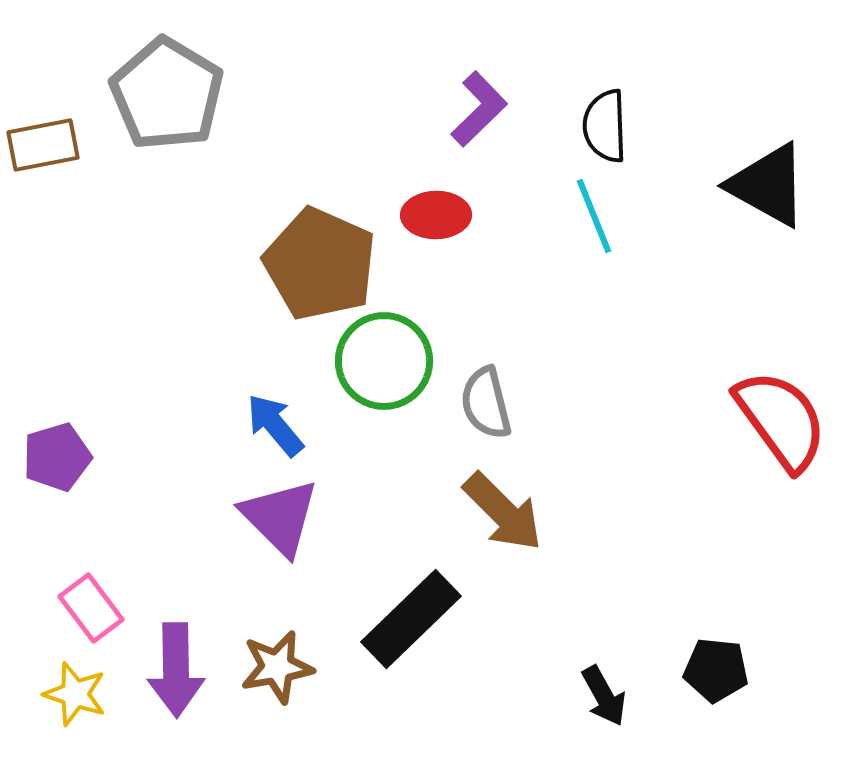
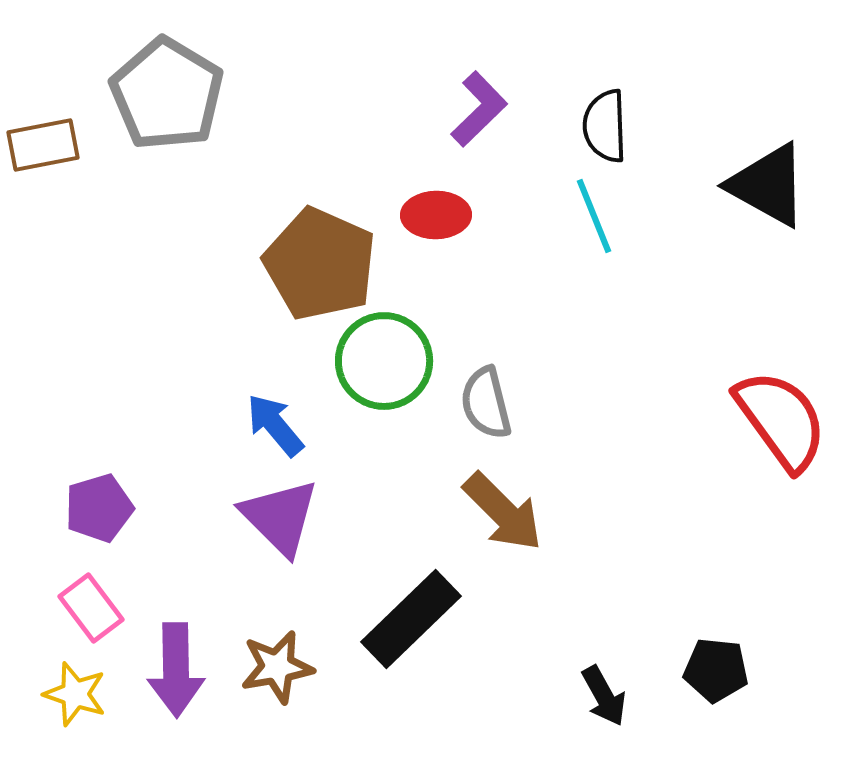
purple pentagon: moved 42 px right, 51 px down
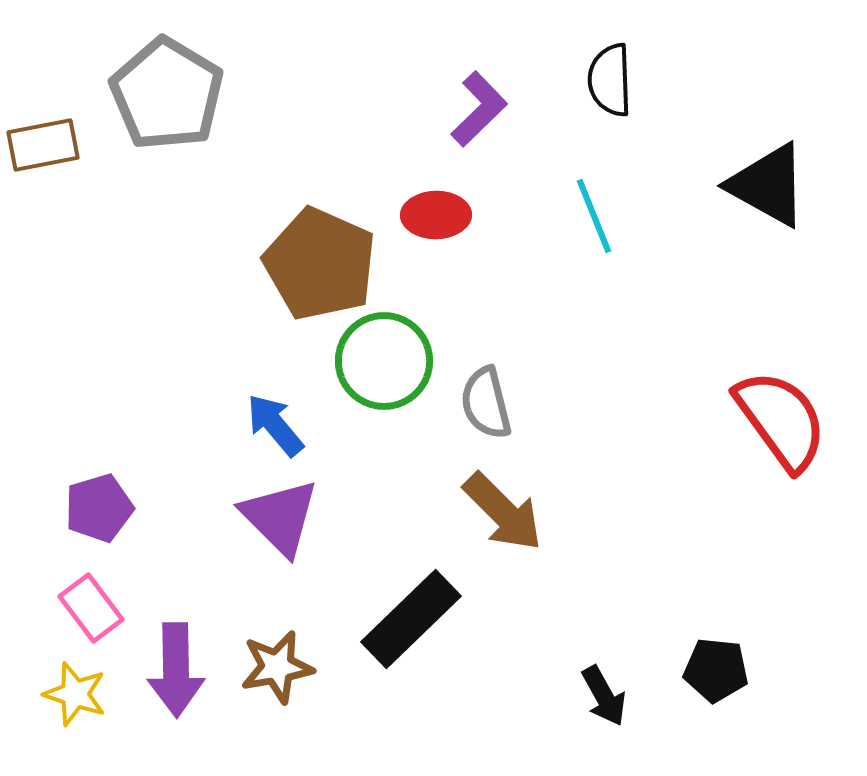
black semicircle: moved 5 px right, 46 px up
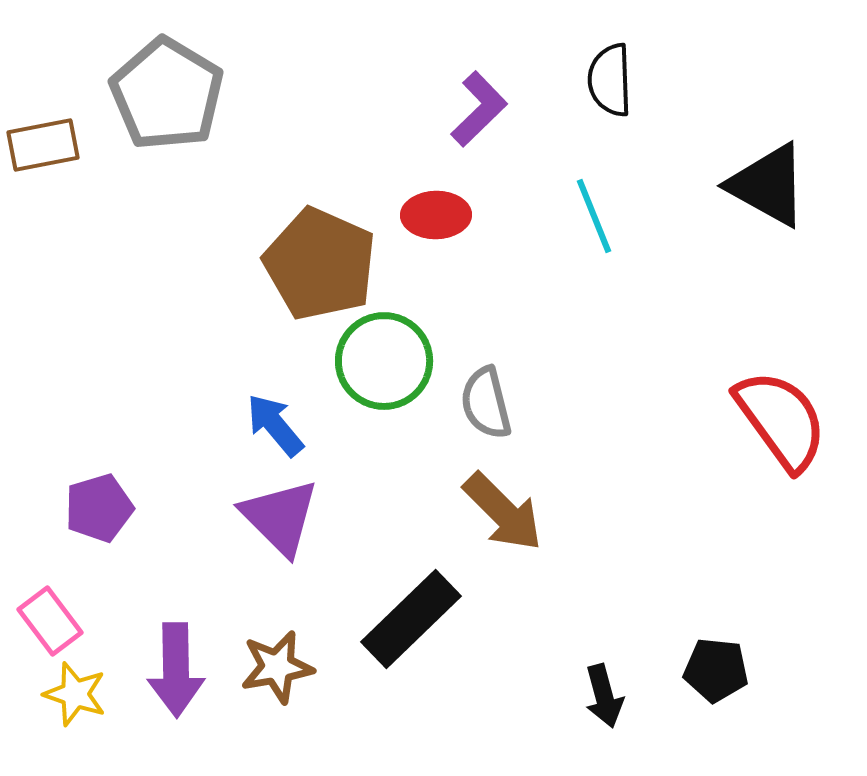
pink rectangle: moved 41 px left, 13 px down
black arrow: rotated 14 degrees clockwise
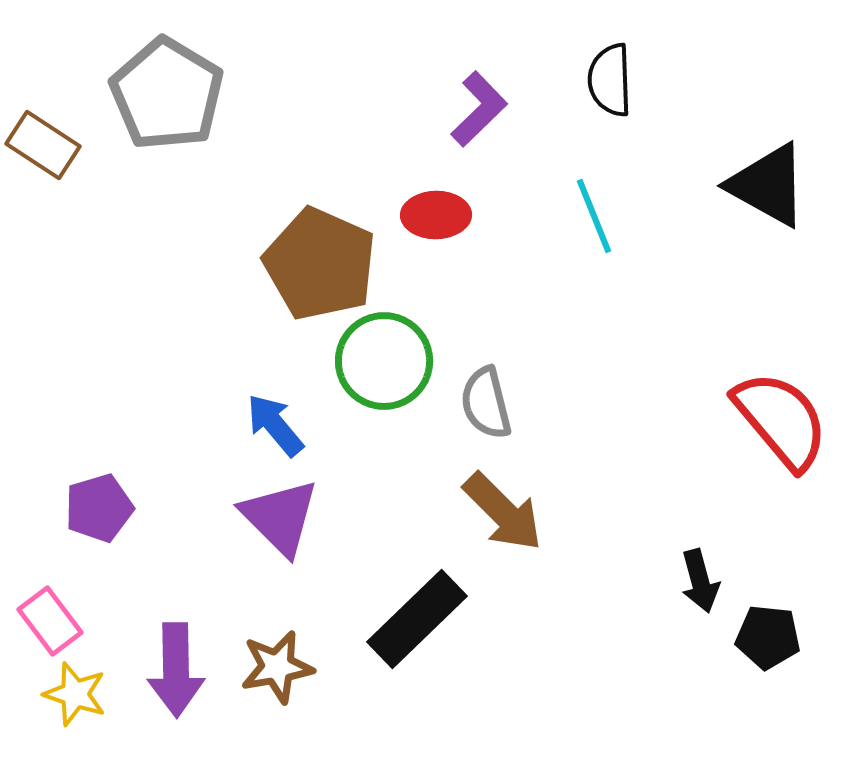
brown rectangle: rotated 44 degrees clockwise
red semicircle: rotated 4 degrees counterclockwise
black rectangle: moved 6 px right
black pentagon: moved 52 px right, 33 px up
black arrow: moved 96 px right, 115 px up
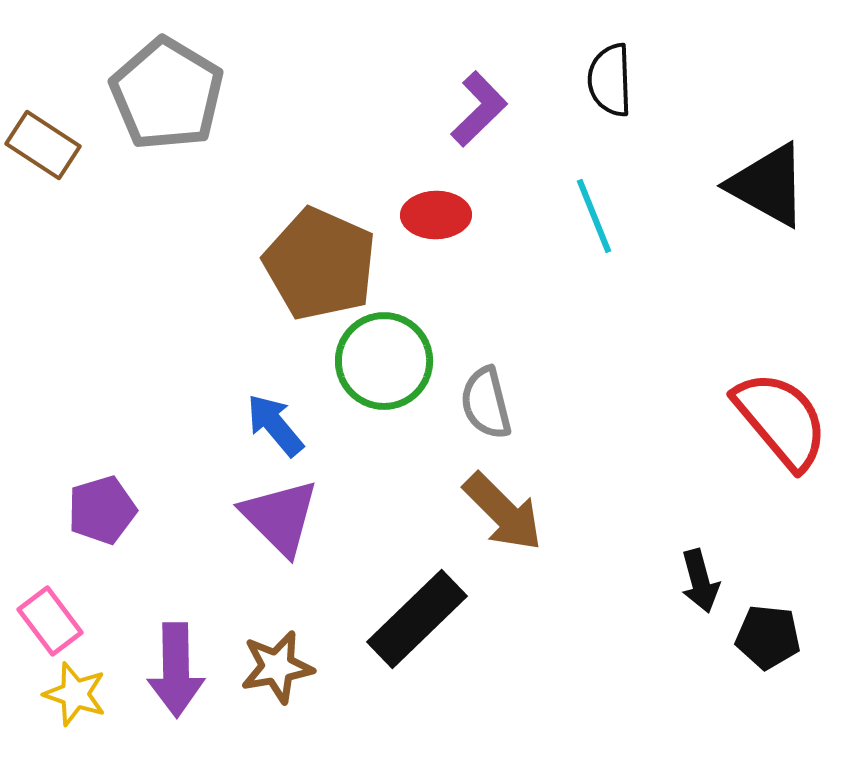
purple pentagon: moved 3 px right, 2 px down
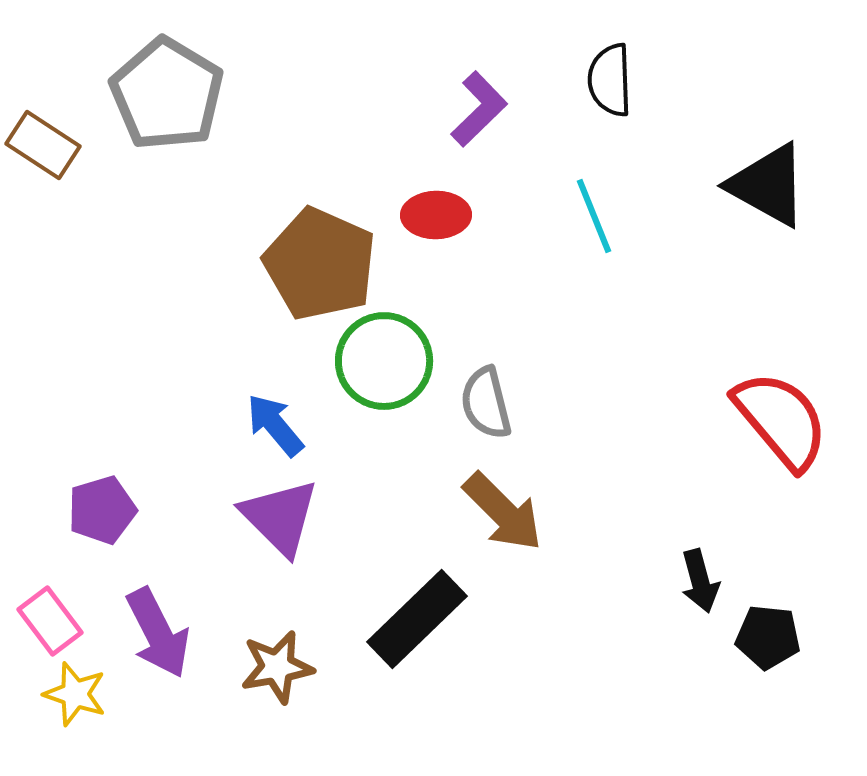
purple arrow: moved 18 px left, 37 px up; rotated 26 degrees counterclockwise
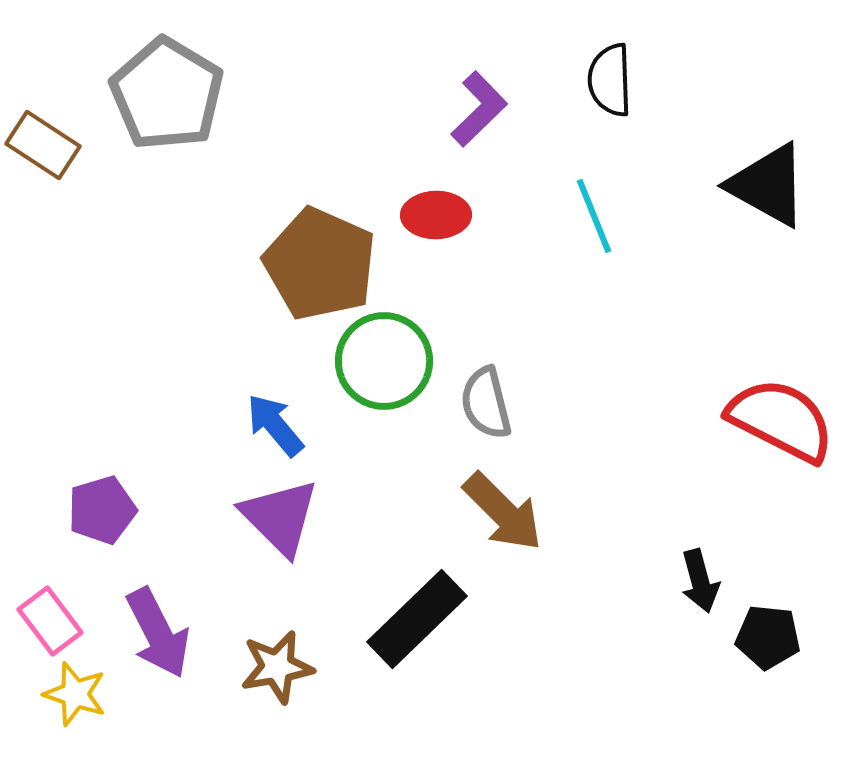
red semicircle: rotated 23 degrees counterclockwise
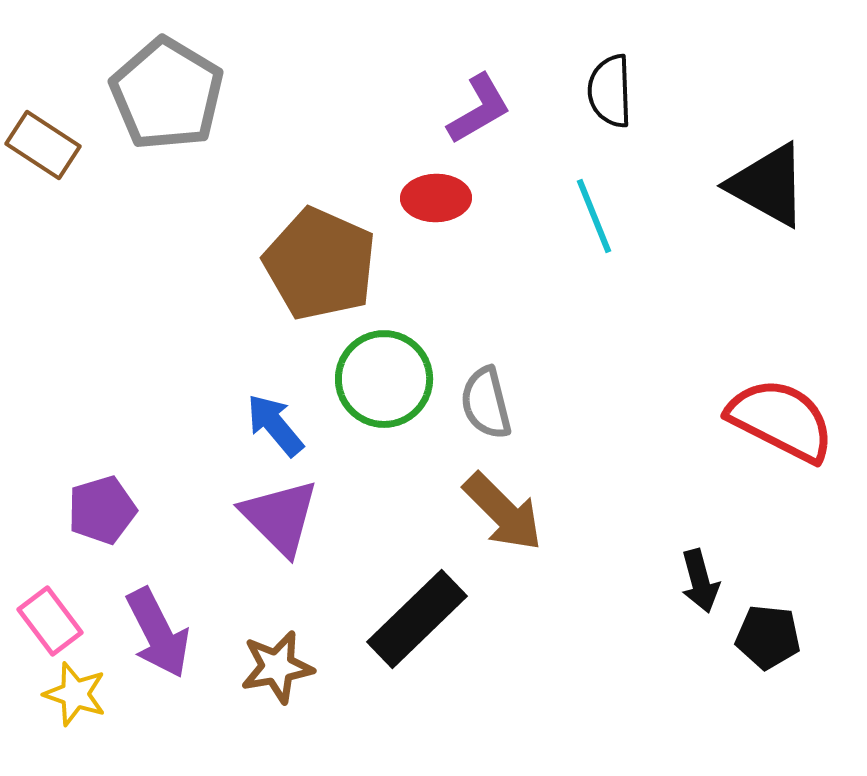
black semicircle: moved 11 px down
purple L-shape: rotated 14 degrees clockwise
red ellipse: moved 17 px up
green circle: moved 18 px down
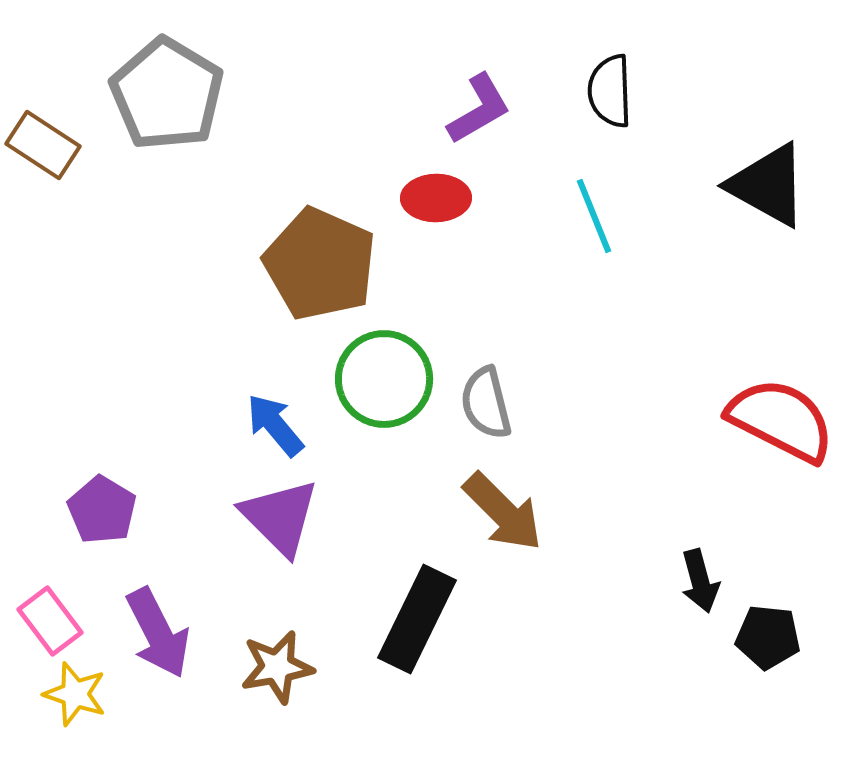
purple pentagon: rotated 24 degrees counterclockwise
black rectangle: rotated 20 degrees counterclockwise
